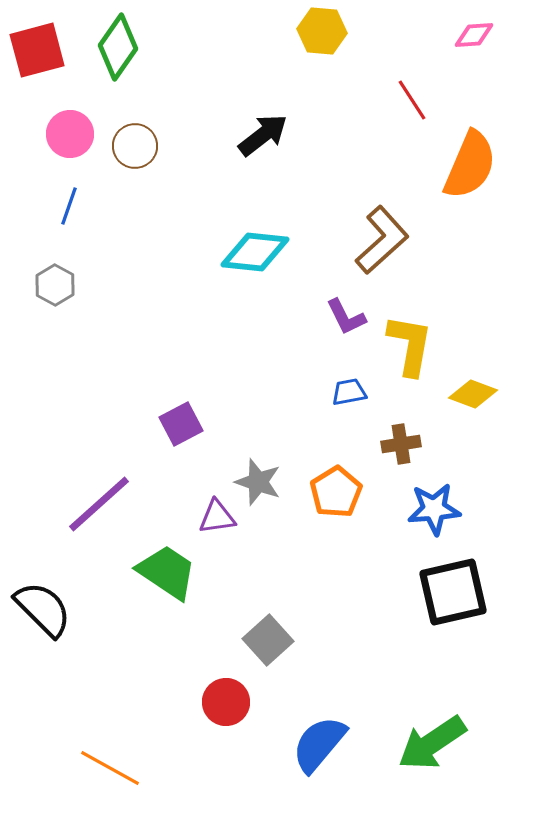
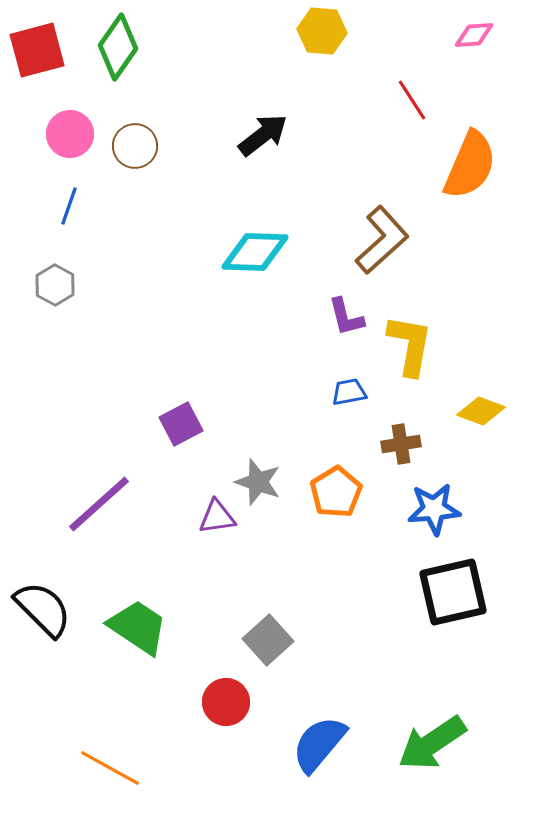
cyan diamond: rotated 4 degrees counterclockwise
purple L-shape: rotated 12 degrees clockwise
yellow diamond: moved 8 px right, 17 px down
green trapezoid: moved 29 px left, 55 px down
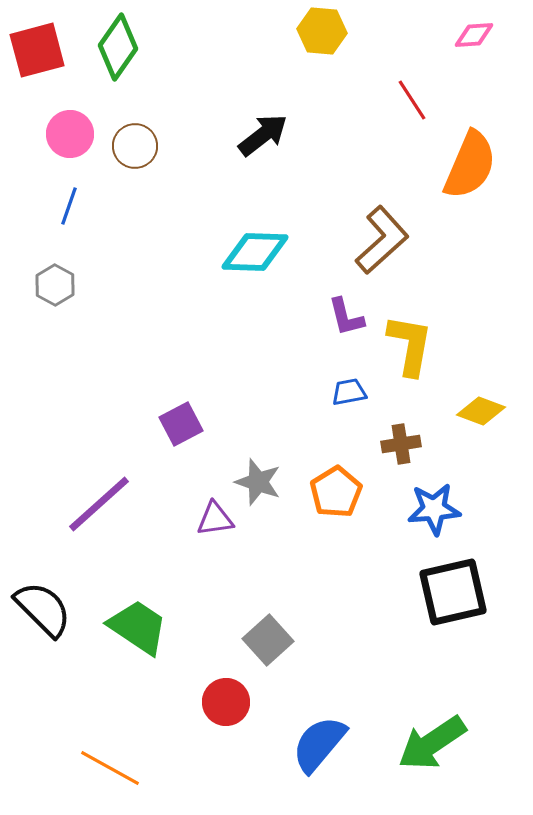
purple triangle: moved 2 px left, 2 px down
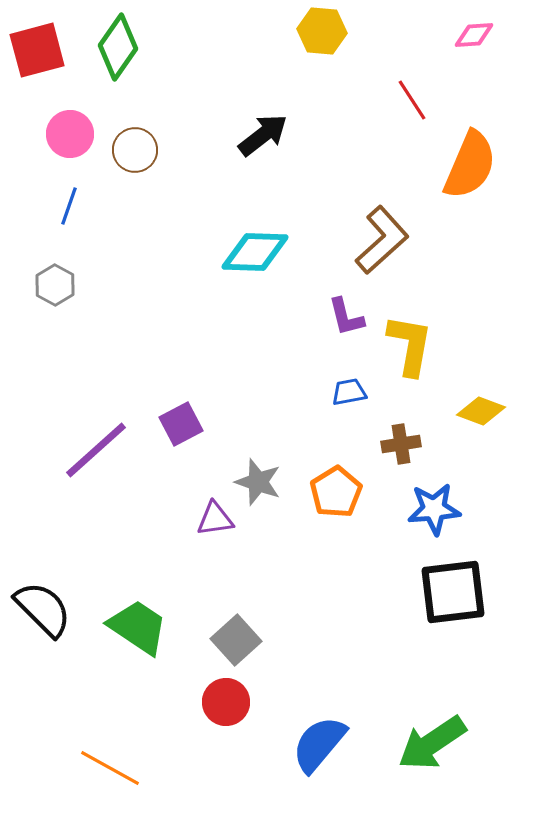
brown circle: moved 4 px down
purple line: moved 3 px left, 54 px up
black square: rotated 6 degrees clockwise
gray square: moved 32 px left
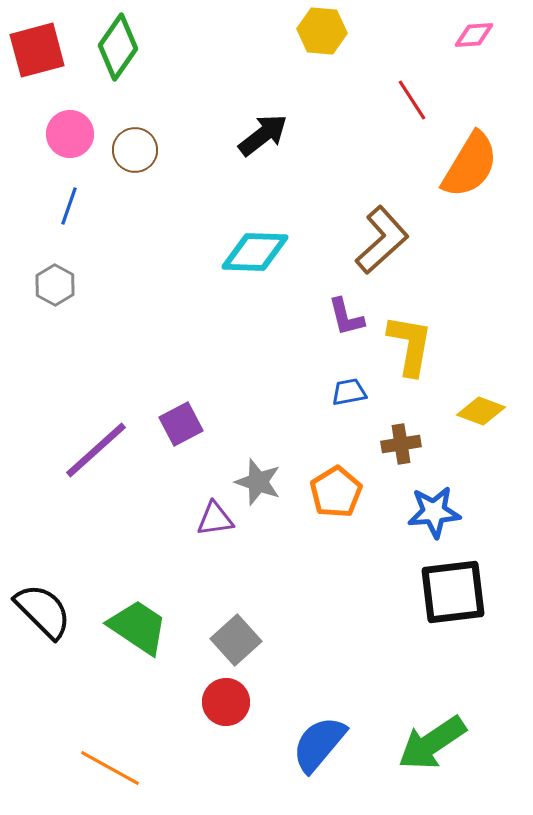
orange semicircle: rotated 8 degrees clockwise
blue star: moved 3 px down
black semicircle: moved 2 px down
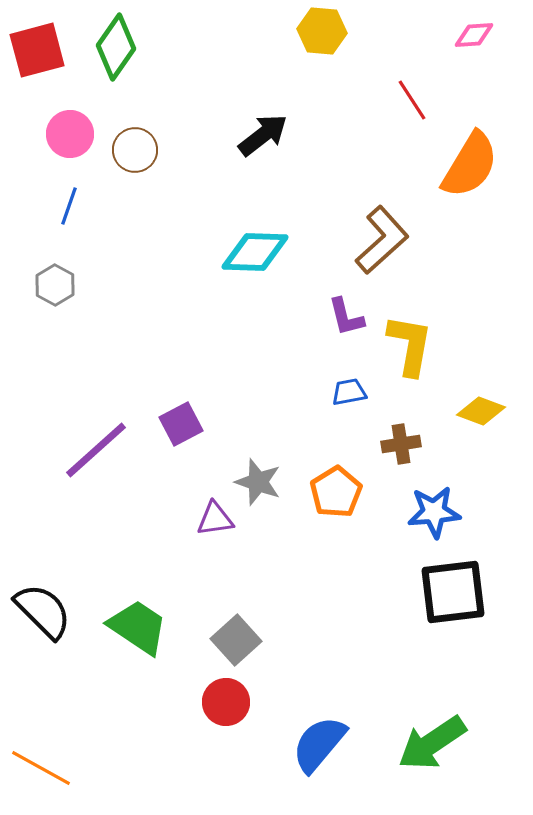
green diamond: moved 2 px left
orange line: moved 69 px left
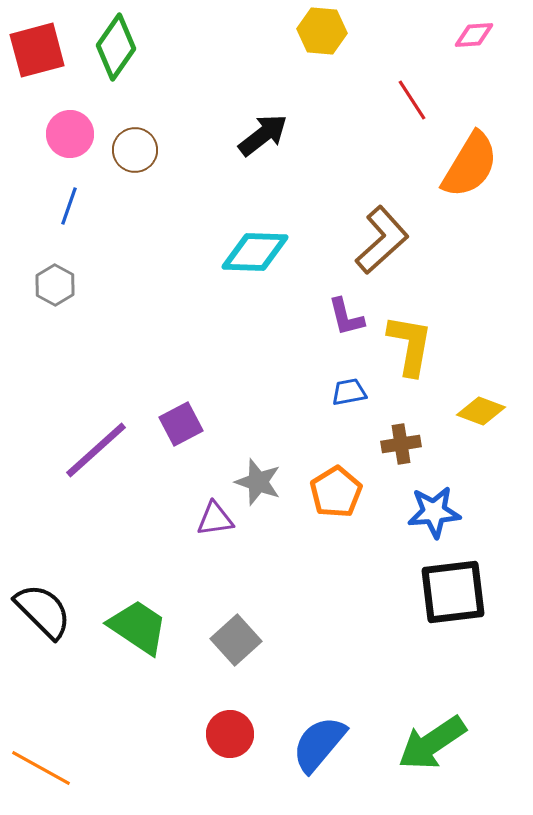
red circle: moved 4 px right, 32 px down
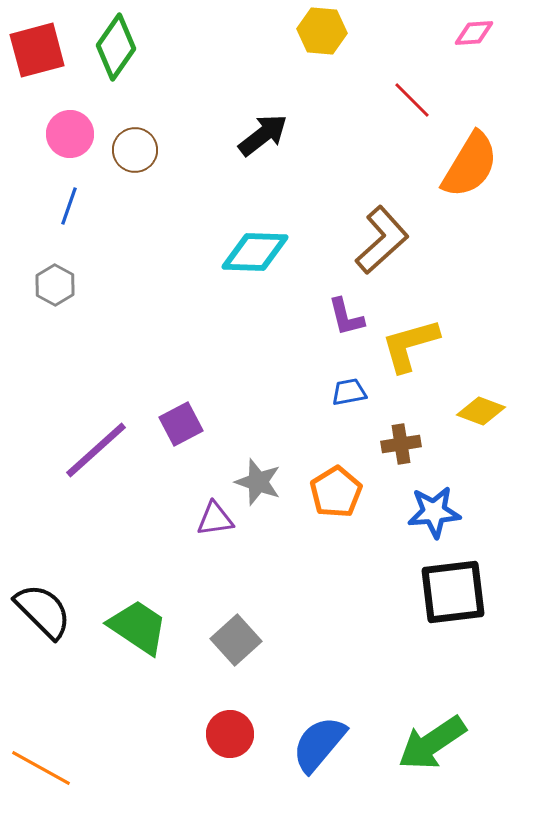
pink diamond: moved 2 px up
red line: rotated 12 degrees counterclockwise
yellow L-shape: rotated 116 degrees counterclockwise
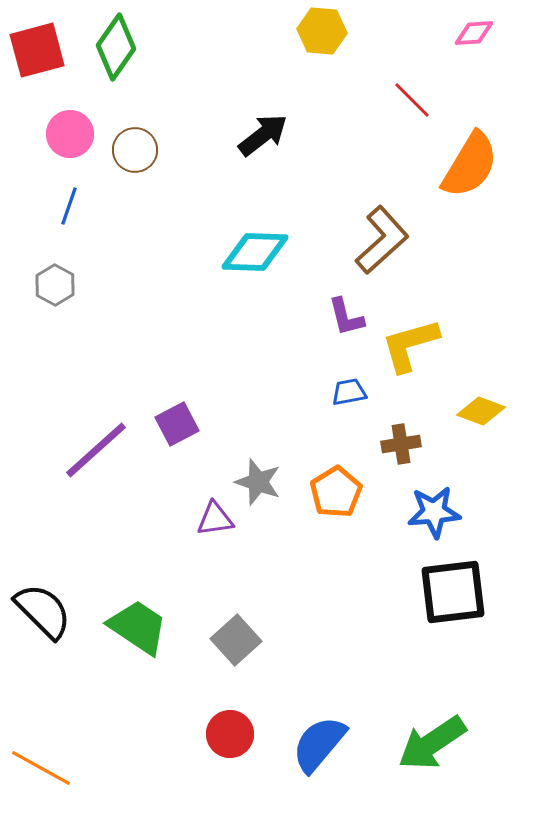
purple square: moved 4 px left
